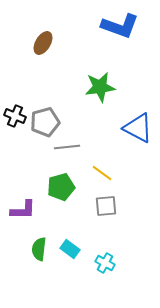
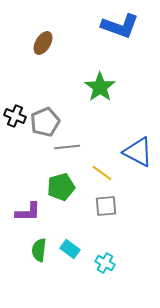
green star: rotated 28 degrees counterclockwise
gray pentagon: rotated 8 degrees counterclockwise
blue triangle: moved 24 px down
purple L-shape: moved 5 px right, 2 px down
green semicircle: moved 1 px down
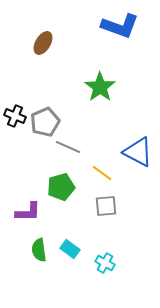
gray line: moved 1 px right; rotated 30 degrees clockwise
green semicircle: rotated 15 degrees counterclockwise
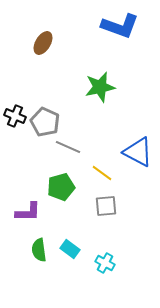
green star: rotated 24 degrees clockwise
gray pentagon: rotated 24 degrees counterclockwise
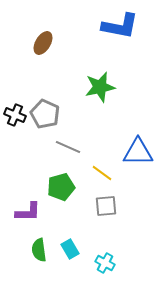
blue L-shape: rotated 9 degrees counterclockwise
black cross: moved 1 px up
gray pentagon: moved 8 px up
blue triangle: rotated 28 degrees counterclockwise
cyan rectangle: rotated 24 degrees clockwise
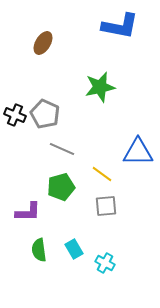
gray line: moved 6 px left, 2 px down
yellow line: moved 1 px down
cyan rectangle: moved 4 px right
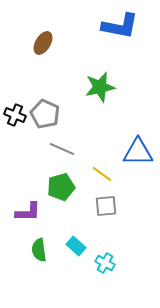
cyan rectangle: moved 2 px right, 3 px up; rotated 18 degrees counterclockwise
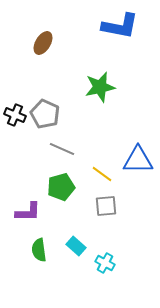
blue triangle: moved 8 px down
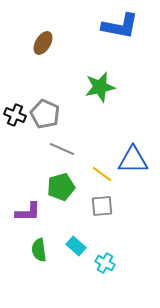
blue triangle: moved 5 px left
gray square: moved 4 px left
